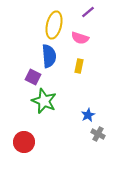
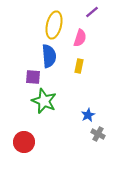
purple line: moved 4 px right
pink semicircle: rotated 90 degrees counterclockwise
purple square: rotated 21 degrees counterclockwise
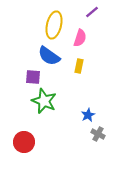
blue semicircle: rotated 130 degrees clockwise
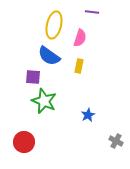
purple line: rotated 48 degrees clockwise
gray cross: moved 18 px right, 7 px down
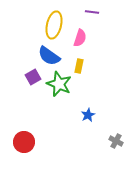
purple square: rotated 35 degrees counterclockwise
green star: moved 15 px right, 17 px up
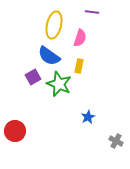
blue star: moved 2 px down
red circle: moved 9 px left, 11 px up
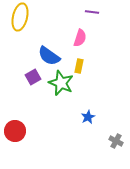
yellow ellipse: moved 34 px left, 8 px up
green star: moved 2 px right, 1 px up
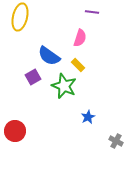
yellow rectangle: moved 1 px left, 1 px up; rotated 56 degrees counterclockwise
green star: moved 3 px right, 3 px down
